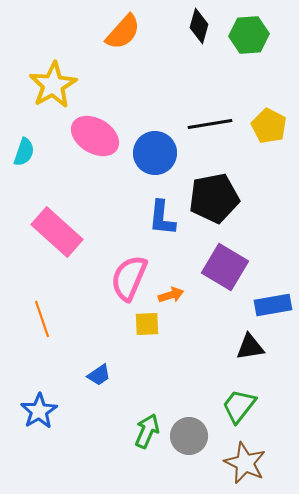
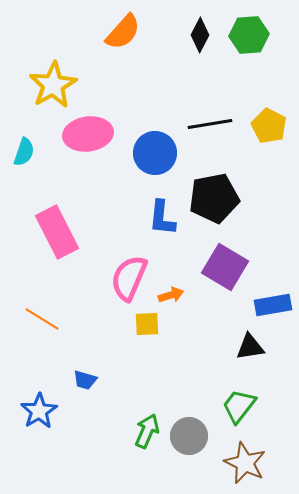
black diamond: moved 1 px right, 9 px down; rotated 12 degrees clockwise
pink ellipse: moved 7 px left, 2 px up; rotated 39 degrees counterclockwise
pink rectangle: rotated 21 degrees clockwise
orange line: rotated 39 degrees counterclockwise
blue trapezoid: moved 14 px left, 5 px down; rotated 50 degrees clockwise
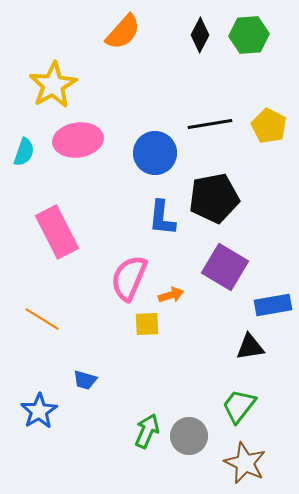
pink ellipse: moved 10 px left, 6 px down
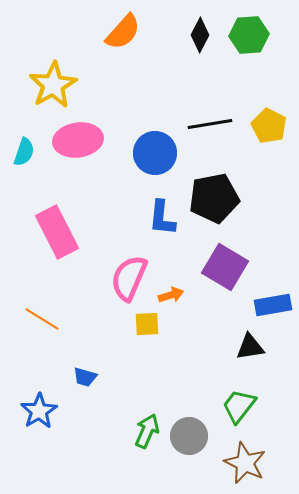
blue trapezoid: moved 3 px up
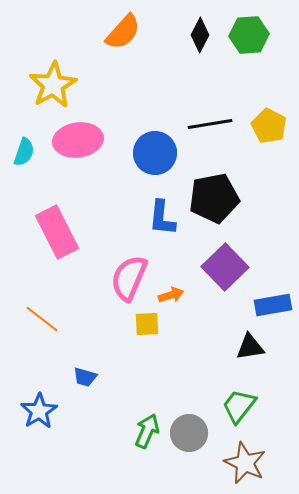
purple square: rotated 15 degrees clockwise
orange line: rotated 6 degrees clockwise
gray circle: moved 3 px up
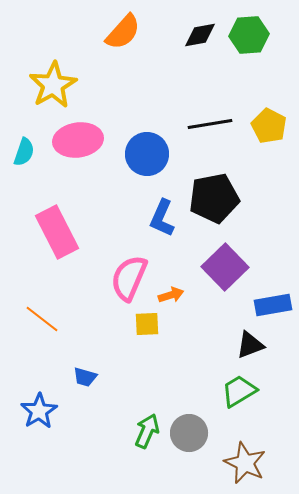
black diamond: rotated 52 degrees clockwise
blue circle: moved 8 px left, 1 px down
blue L-shape: rotated 18 degrees clockwise
black triangle: moved 2 px up; rotated 12 degrees counterclockwise
green trapezoid: moved 15 px up; rotated 21 degrees clockwise
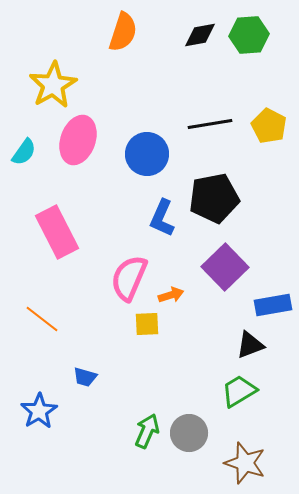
orange semicircle: rotated 24 degrees counterclockwise
pink ellipse: rotated 63 degrees counterclockwise
cyan semicircle: rotated 16 degrees clockwise
brown star: rotated 6 degrees counterclockwise
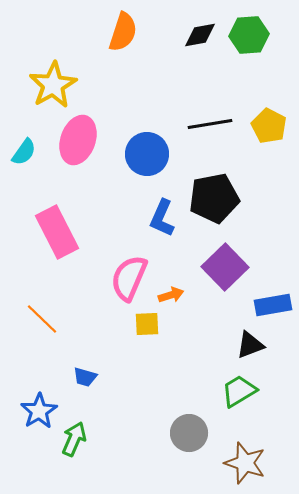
orange line: rotated 6 degrees clockwise
green arrow: moved 73 px left, 8 px down
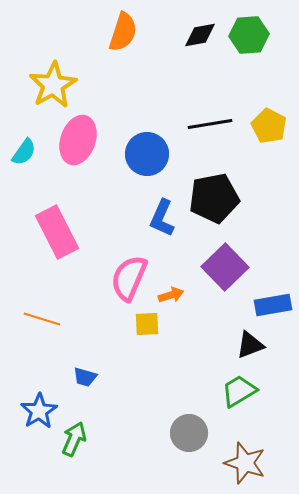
orange line: rotated 27 degrees counterclockwise
